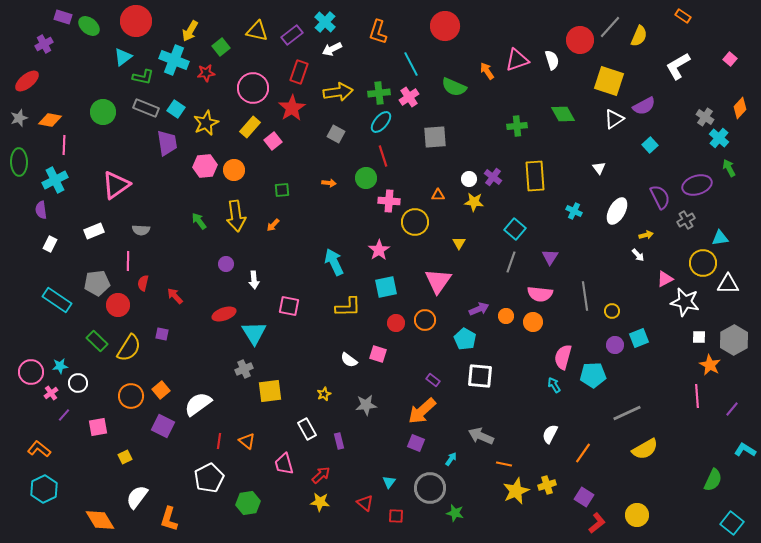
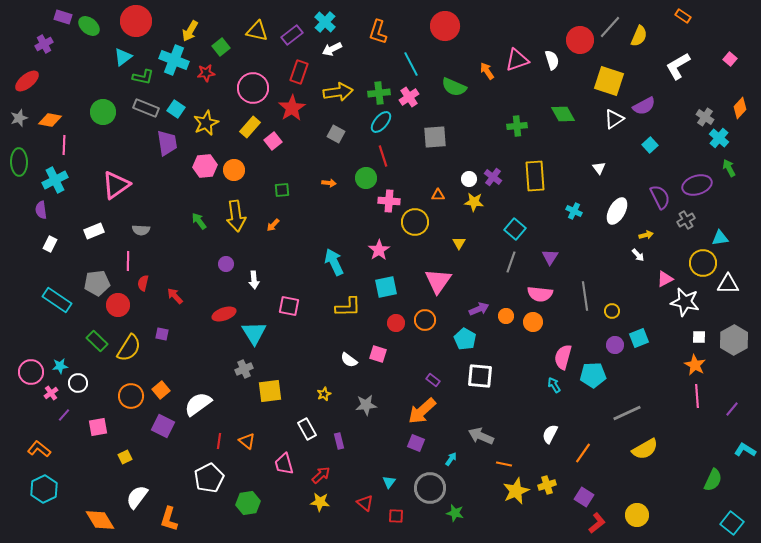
orange star at (710, 365): moved 15 px left
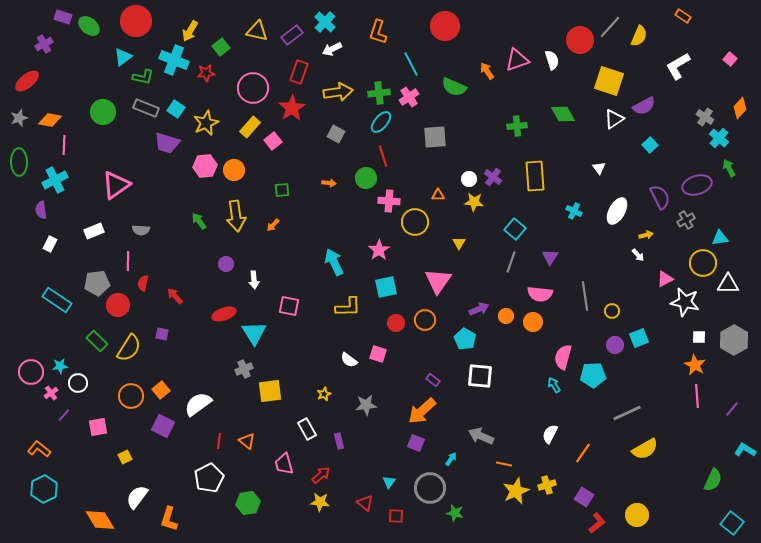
purple trapezoid at (167, 143): rotated 116 degrees clockwise
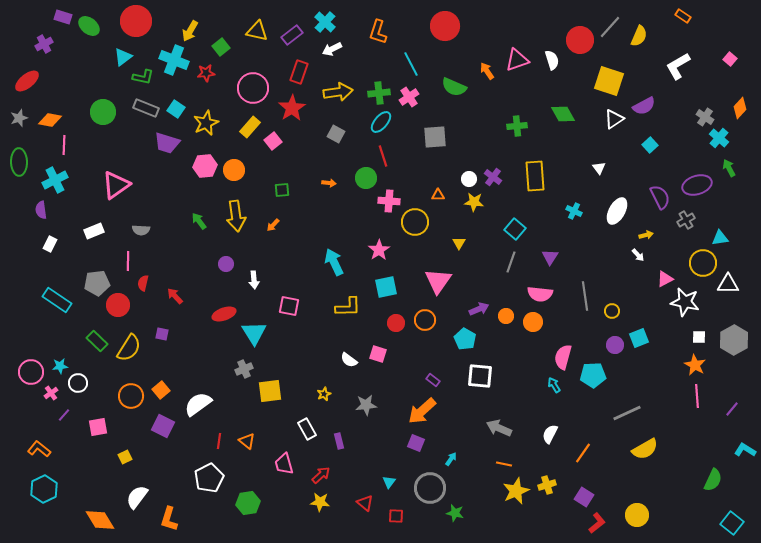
gray arrow at (481, 436): moved 18 px right, 8 px up
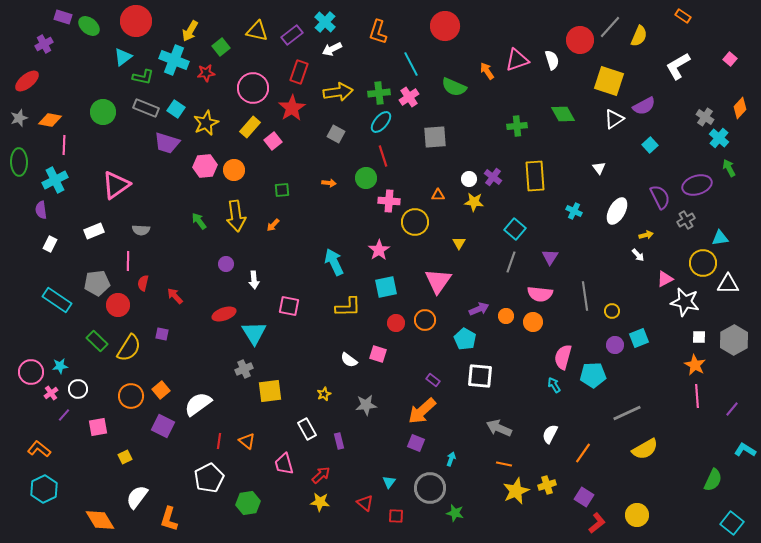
white circle at (78, 383): moved 6 px down
cyan arrow at (451, 459): rotated 16 degrees counterclockwise
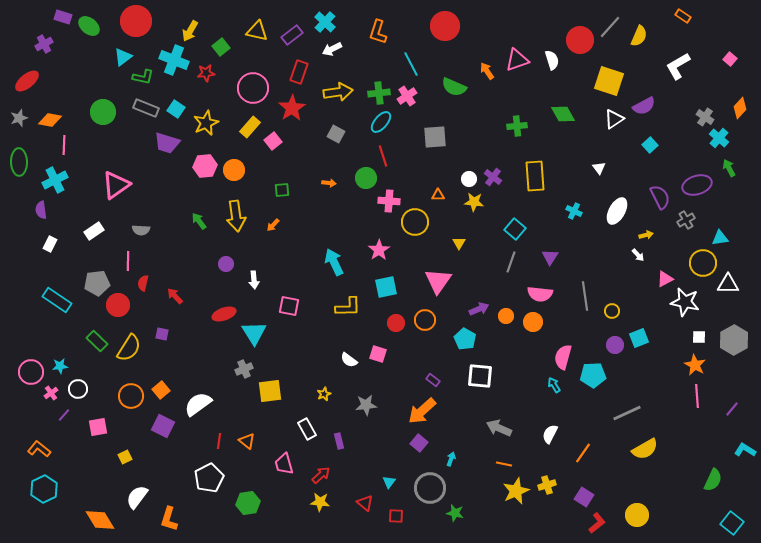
pink cross at (409, 97): moved 2 px left, 1 px up
white rectangle at (94, 231): rotated 12 degrees counterclockwise
purple square at (416, 443): moved 3 px right; rotated 18 degrees clockwise
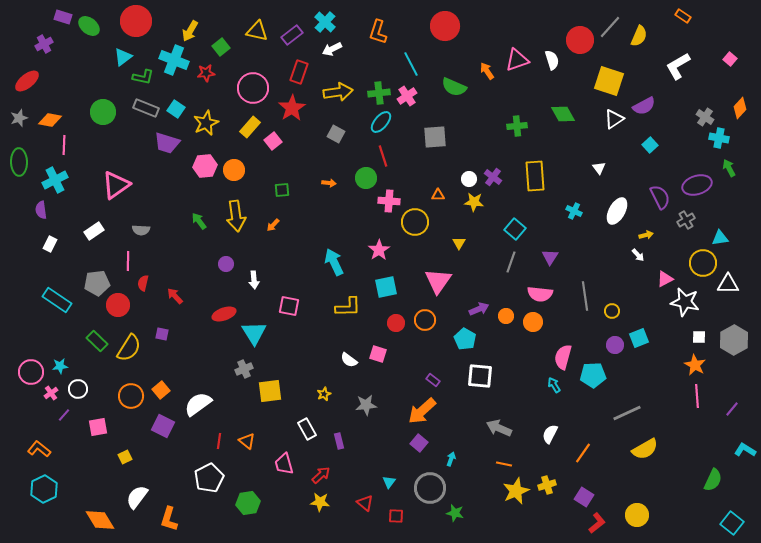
cyan cross at (719, 138): rotated 30 degrees counterclockwise
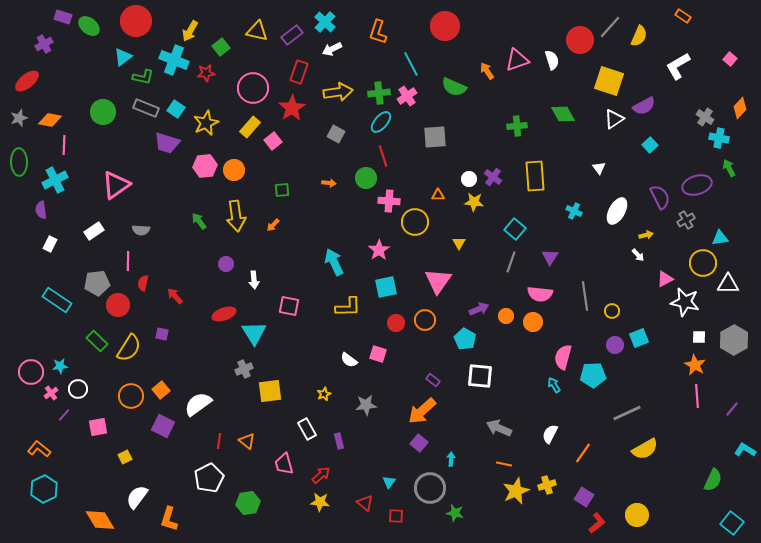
cyan arrow at (451, 459): rotated 16 degrees counterclockwise
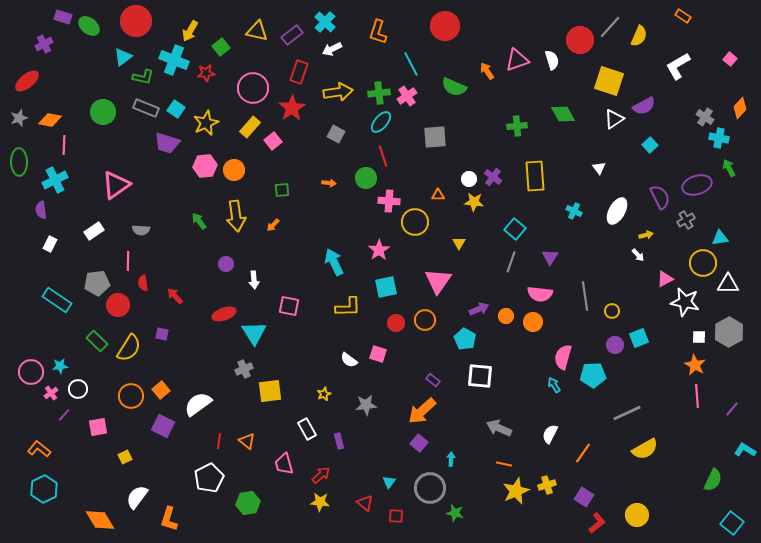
red semicircle at (143, 283): rotated 21 degrees counterclockwise
gray hexagon at (734, 340): moved 5 px left, 8 px up
